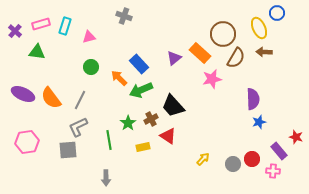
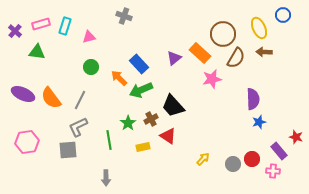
blue circle: moved 6 px right, 2 px down
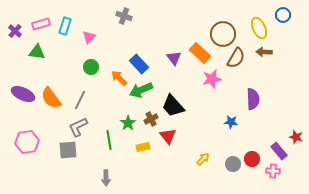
pink triangle: rotated 32 degrees counterclockwise
purple triangle: rotated 28 degrees counterclockwise
blue star: moved 28 px left; rotated 24 degrees clockwise
red triangle: rotated 18 degrees clockwise
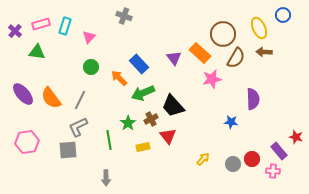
green arrow: moved 2 px right, 3 px down
purple ellipse: rotated 25 degrees clockwise
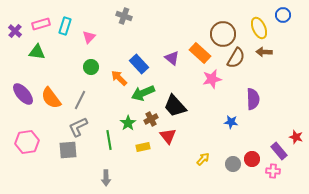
purple triangle: moved 2 px left; rotated 14 degrees counterclockwise
black trapezoid: moved 2 px right
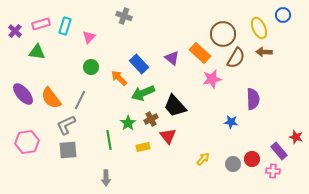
gray L-shape: moved 12 px left, 2 px up
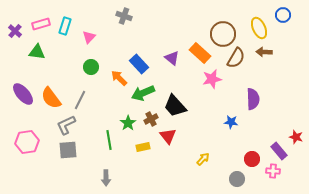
gray circle: moved 4 px right, 15 px down
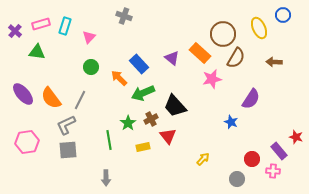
brown arrow: moved 10 px right, 10 px down
purple semicircle: moved 2 px left; rotated 35 degrees clockwise
blue star: rotated 16 degrees clockwise
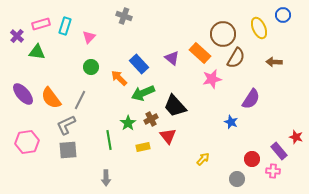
purple cross: moved 2 px right, 5 px down
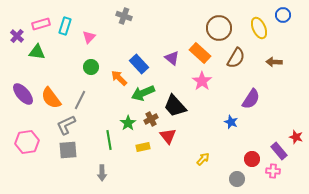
brown circle: moved 4 px left, 6 px up
pink star: moved 10 px left, 2 px down; rotated 24 degrees counterclockwise
gray arrow: moved 4 px left, 5 px up
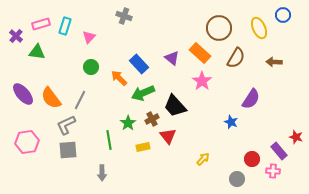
purple cross: moved 1 px left
brown cross: moved 1 px right
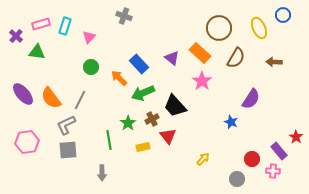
red star: rotated 16 degrees clockwise
